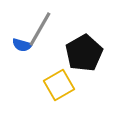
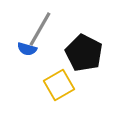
blue semicircle: moved 5 px right, 4 px down
black pentagon: rotated 15 degrees counterclockwise
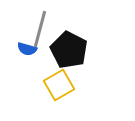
gray line: rotated 15 degrees counterclockwise
black pentagon: moved 15 px left, 3 px up
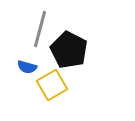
blue semicircle: moved 18 px down
yellow square: moved 7 px left
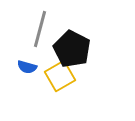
black pentagon: moved 3 px right, 1 px up
yellow square: moved 8 px right, 9 px up
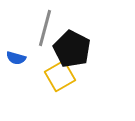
gray line: moved 5 px right, 1 px up
blue semicircle: moved 11 px left, 9 px up
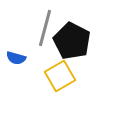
black pentagon: moved 8 px up
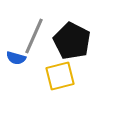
gray line: moved 11 px left, 8 px down; rotated 9 degrees clockwise
yellow square: rotated 16 degrees clockwise
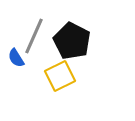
blue semicircle: rotated 42 degrees clockwise
yellow square: rotated 12 degrees counterclockwise
